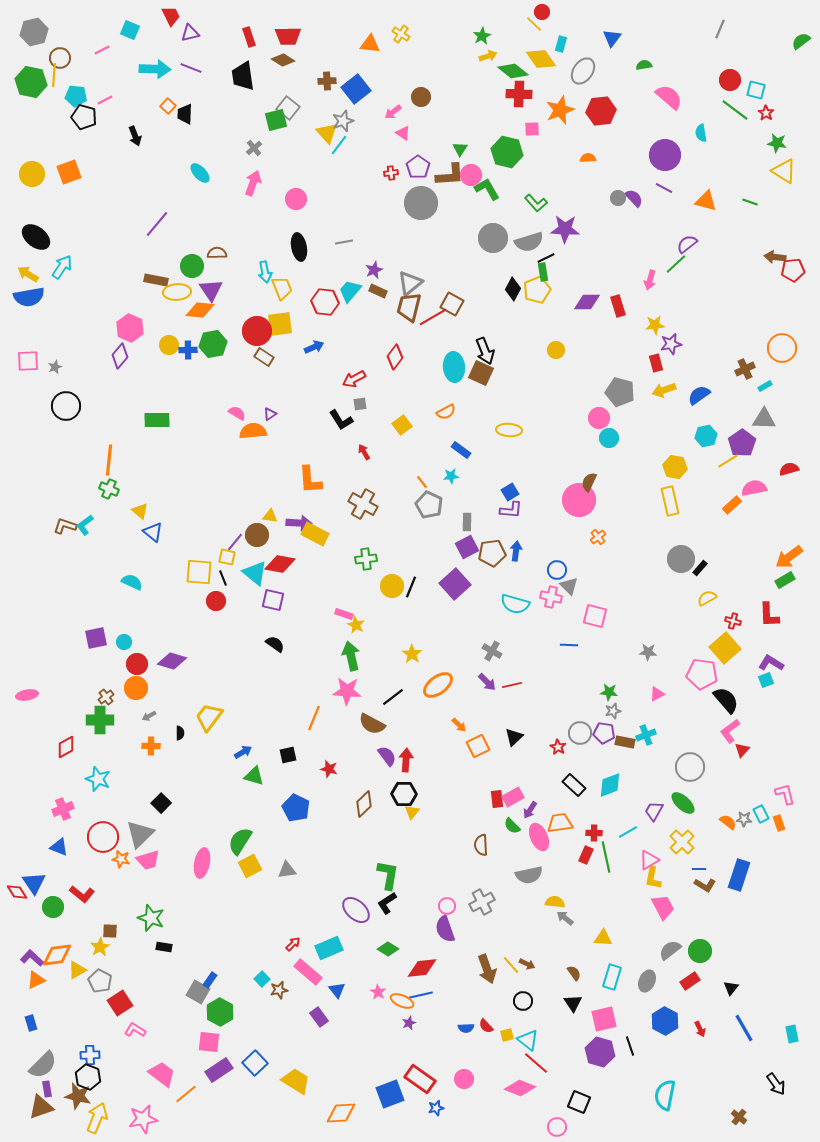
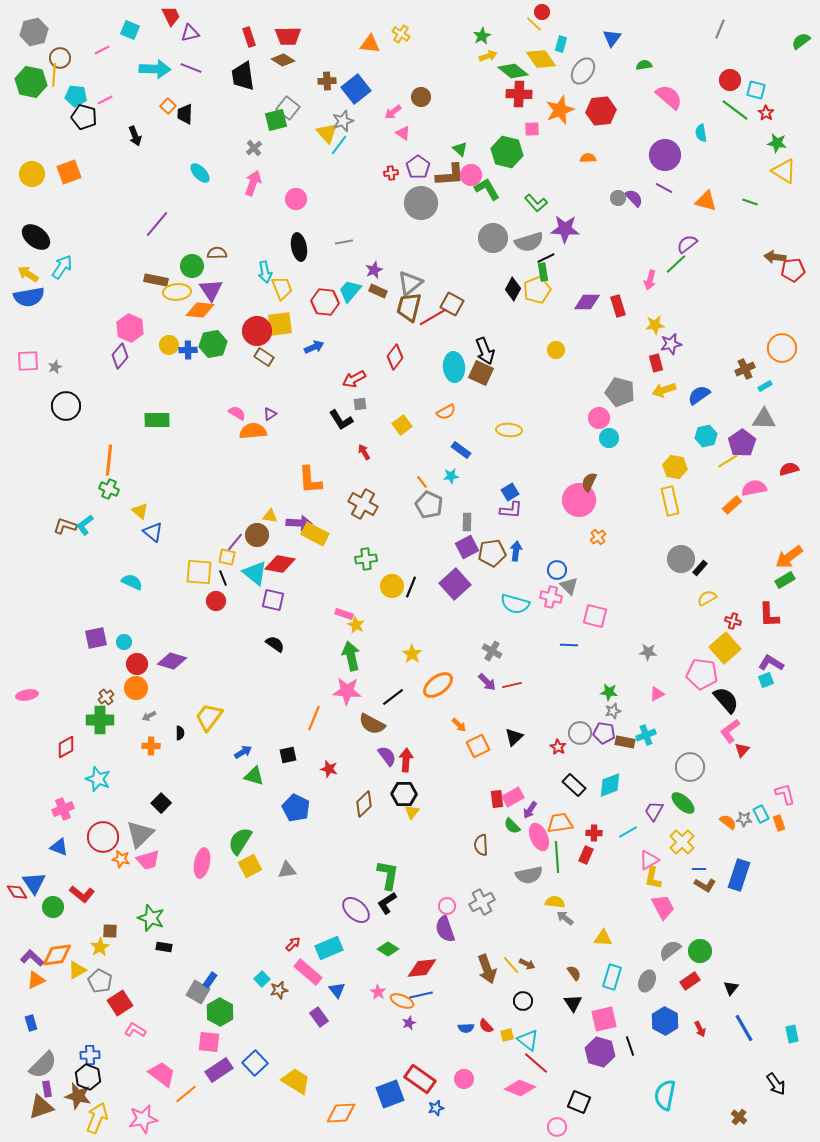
green triangle at (460, 149): rotated 21 degrees counterclockwise
green line at (606, 857): moved 49 px left; rotated 8 degrees clockwise
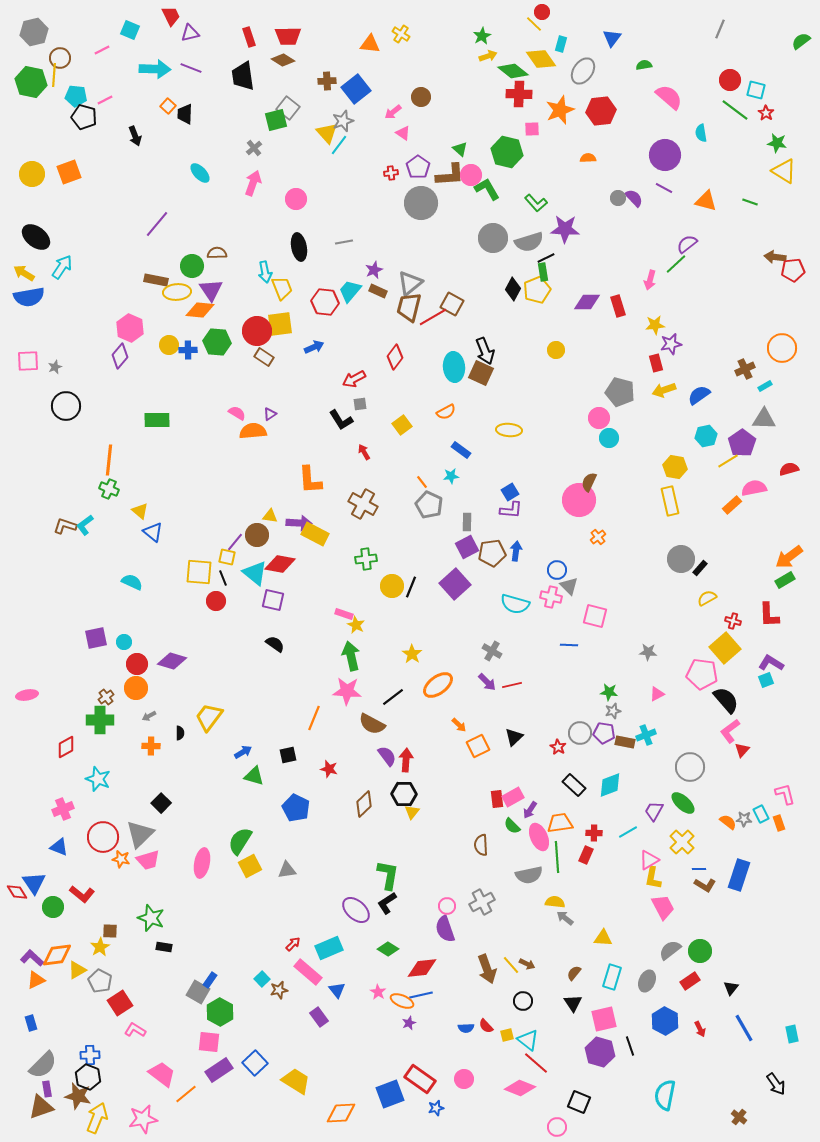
yellow arrow at (28, 274): moved 4 px left, 1 px up
green hexagon at (213, 344): moved 4 px right, 2 px up; rotated 16 degrees clockwise
brown semicircle at (574, 973): rotated 105 degrees counterclockwise
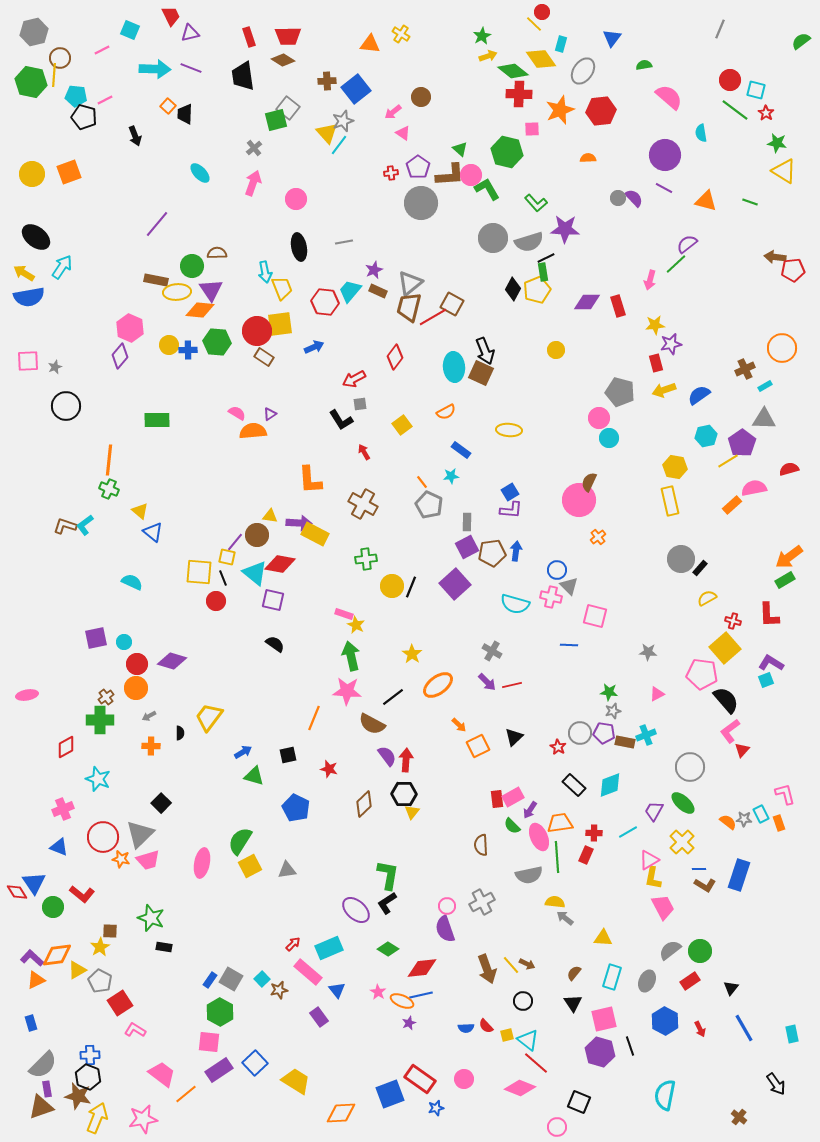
gray square at (198, 992): moved 33 px right, 13 px up
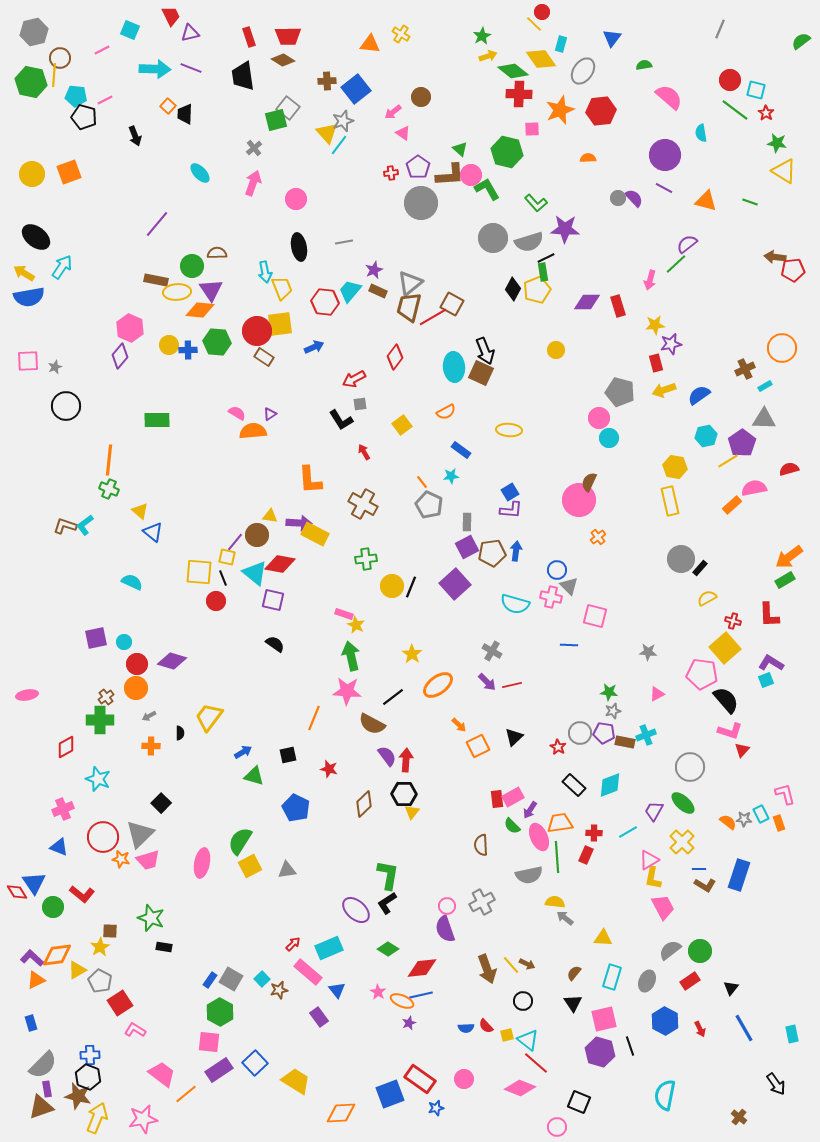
pink L-shape at (730, 731): rotated 125 degrees counterclockwise
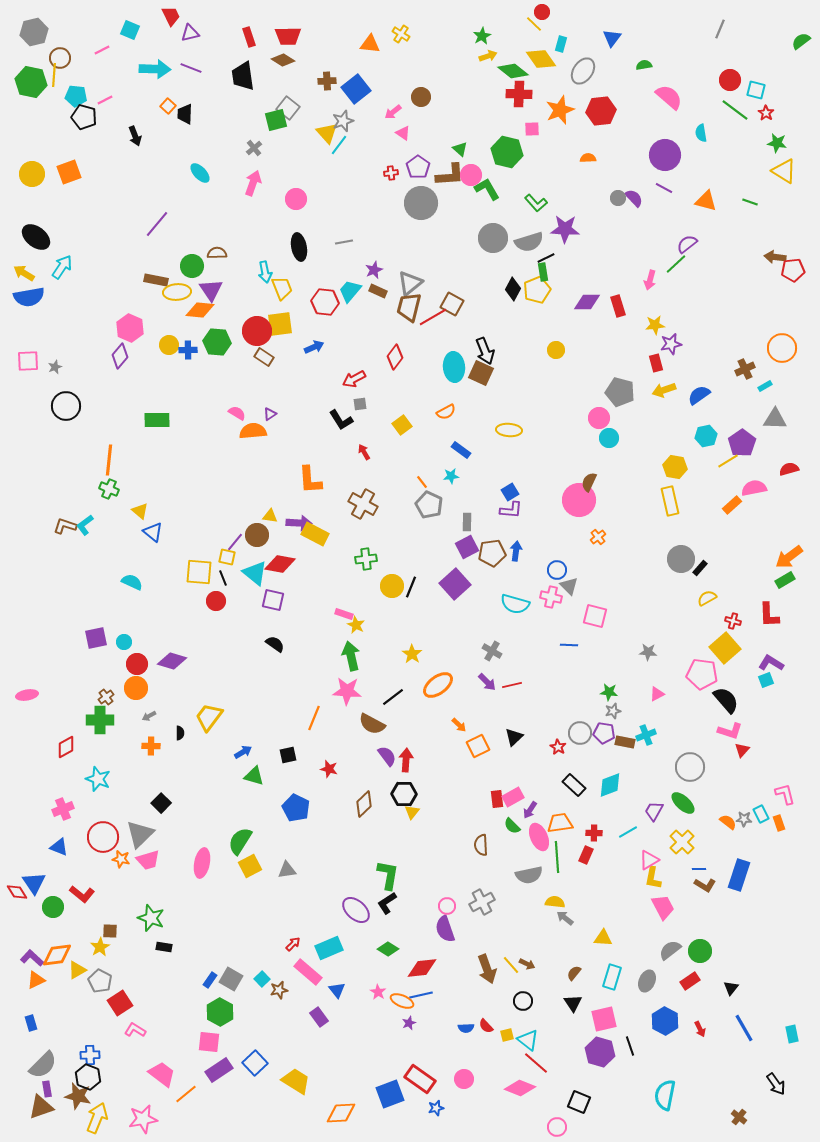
gray triangle at (764, 419): moved 11 px right
